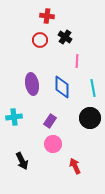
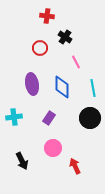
red circle: moved 8 px down
pink line: moved 1 px left, 1 px down; rotated 32 degrees counterclockwise
purple rectangle: moved 1 px left, 3 px up
pink circle: moved 4 px down
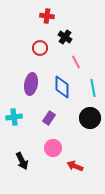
purple ellipse: moved 1 px left; rotated 20 degrees clockwise
red arrow: rotated 42 degrees counterclockwise
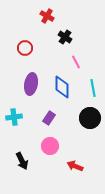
red cross: rotated 24 degrees clockwise
red circle: moved 15 px left
pink circle: moved 3 px left, 2 px up
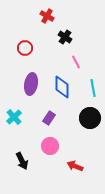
cyan cross: rotated 35 degrees counterclockwise
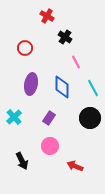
cyan line: rotated 18 degrees counterclockwise
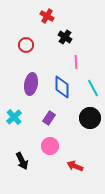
red circle: moved 1 px right, 3 px up
pink line: rotated 24 degrees clockwise
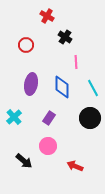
pink circle: moved 2 px left
black arrow: moved 2 px right; rotated 24 degrees counterclockwise
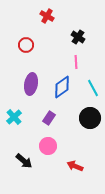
black cross: moved 13 px right
blue diamond: rotated 55 degrees clockwise
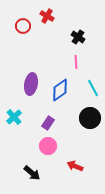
red circle: moved 3 px left, 19 px up
blue diamond: moved 2 px left, 3 px down
purple rectangle: moved 1 px left, 5 px down
black arrow: moved 8 px right, 12 px down
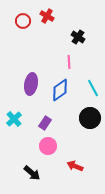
red circle: moved 5 px up
pink line: moved 7 px left
cyan cross: moved 2 px down
purple rectangle: moved 3 px left
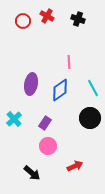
black cross: moved 18 px up; rotated 16 degrees counterclockwise
red arrow: rotated 133 degrees clockwise
